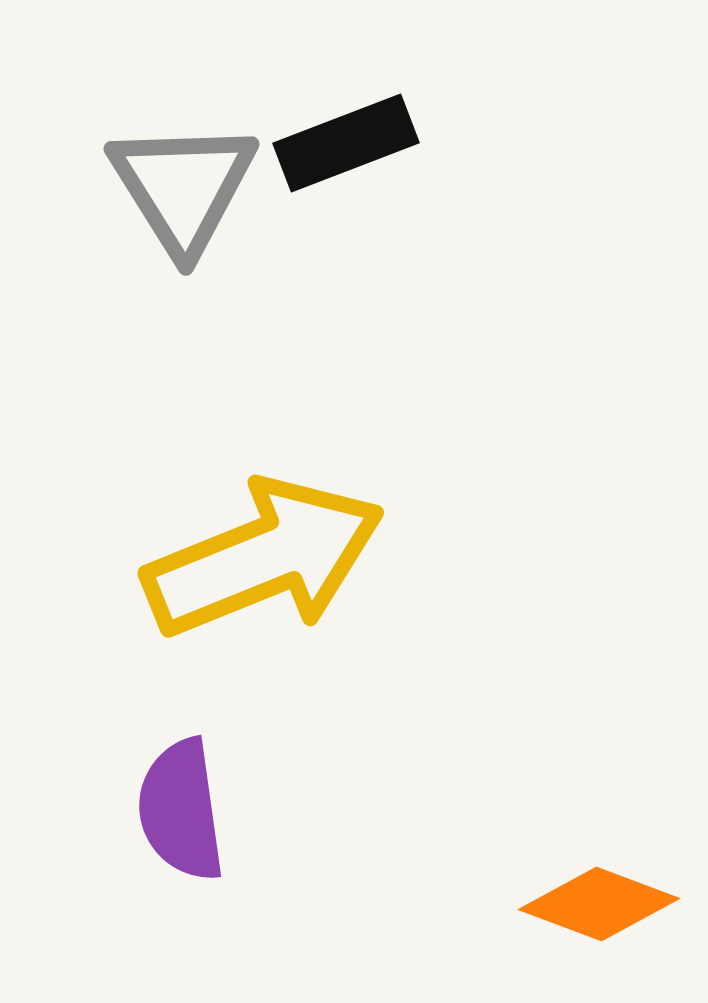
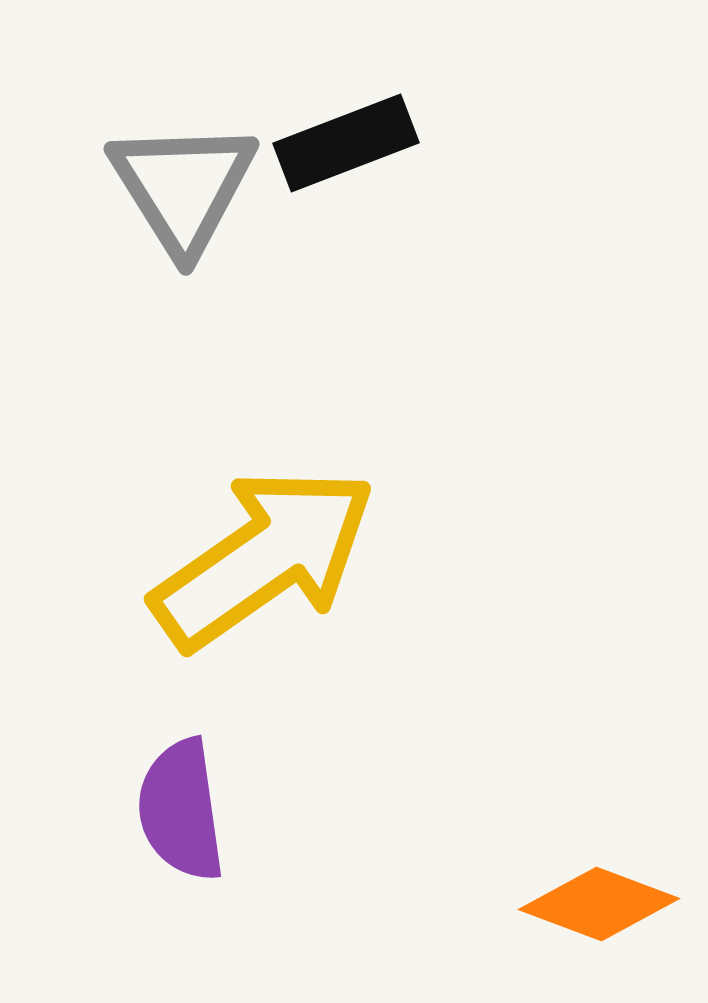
yellow arrow: rotated 13 degrees counterclockwise
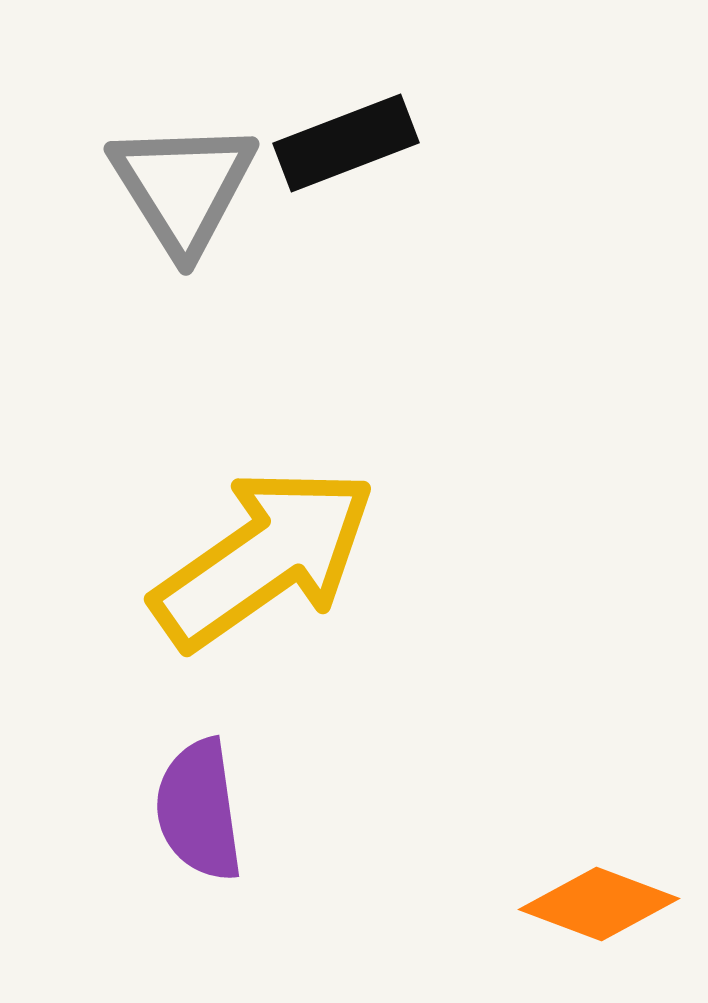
purple semicircle: moved 18 px right
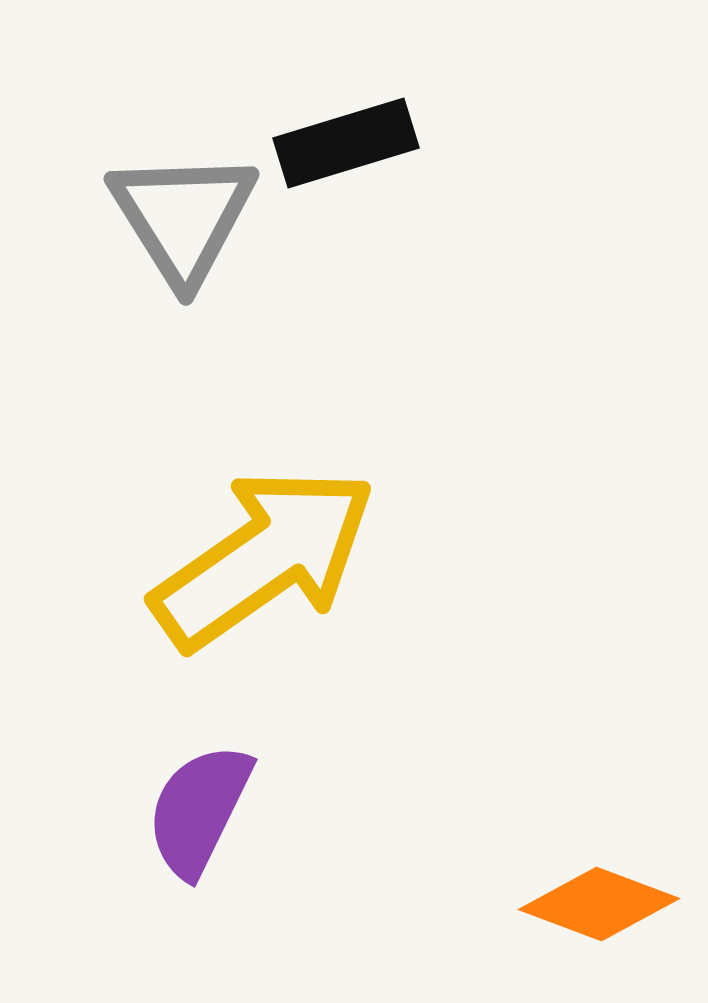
black rectangle: rotated 4 degrees clockwise
gray triangle: moved 30 px down
purple semicircle: rotated 34 degrees clockwise
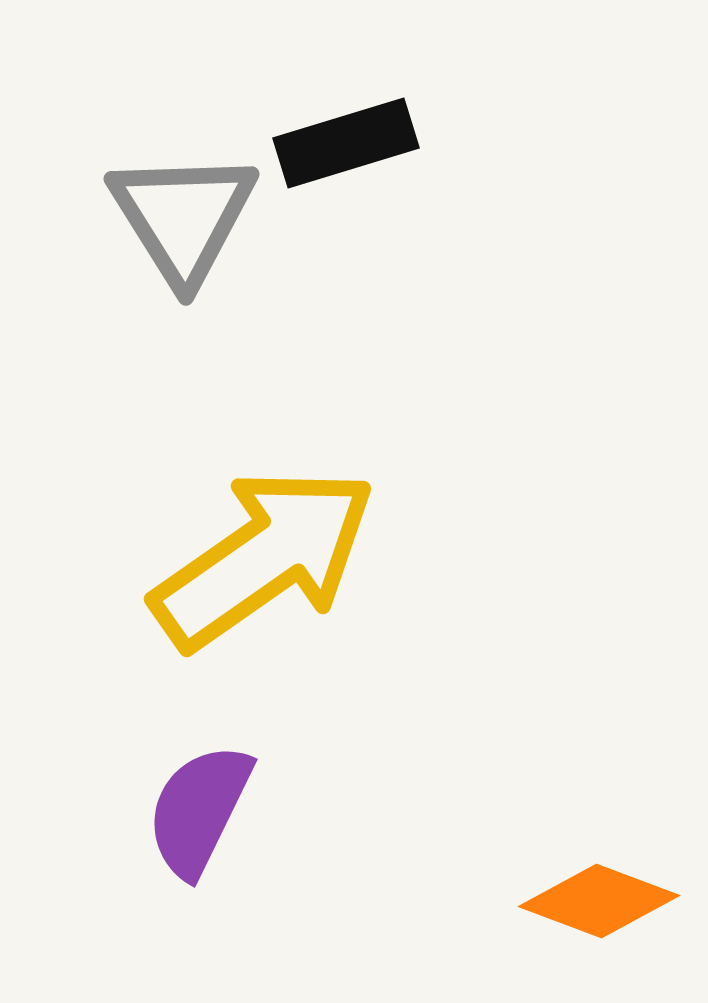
orange diamond: moved 3 px up
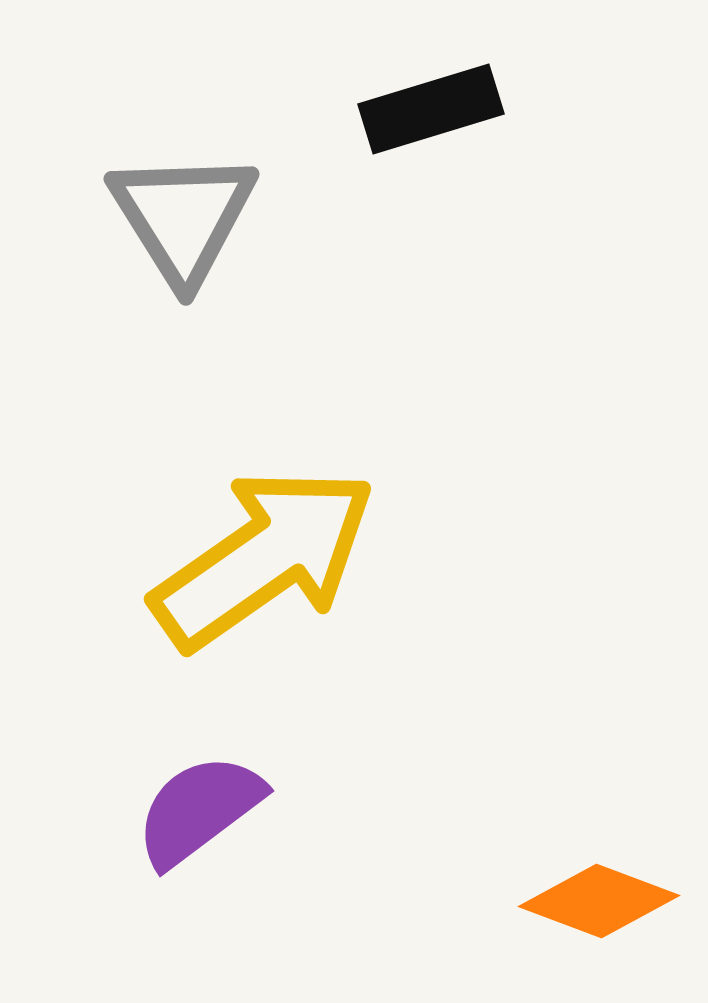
black rectangle: moved 85 px right, 34 px up
purple semicircle: rotated 27 degrees clockwise
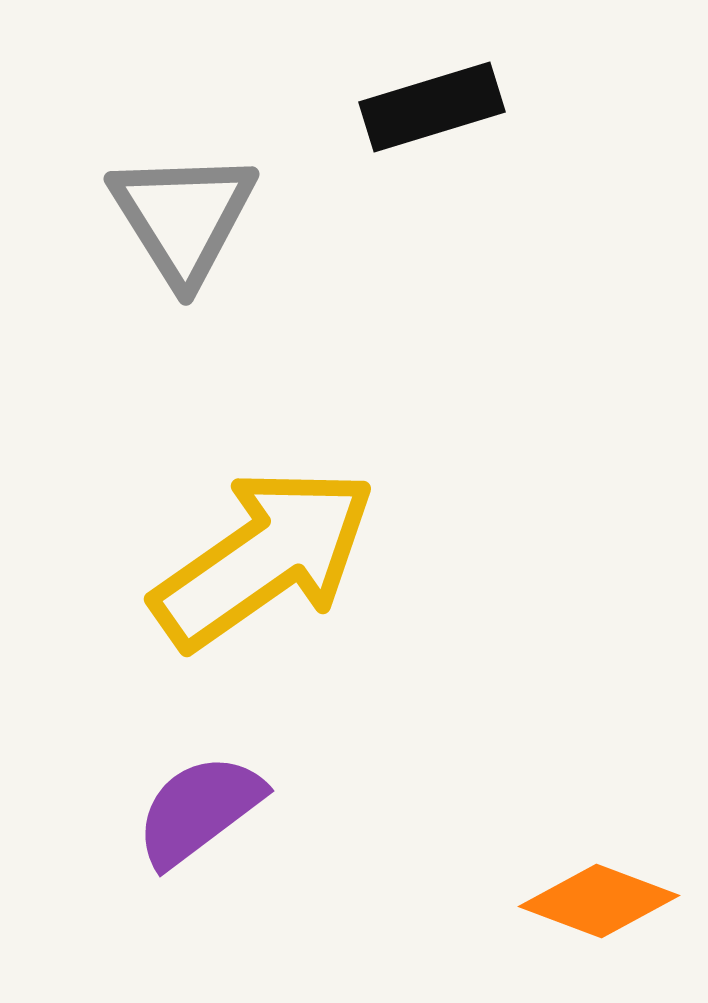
black rectangle: moved 1 px right, 2 px up
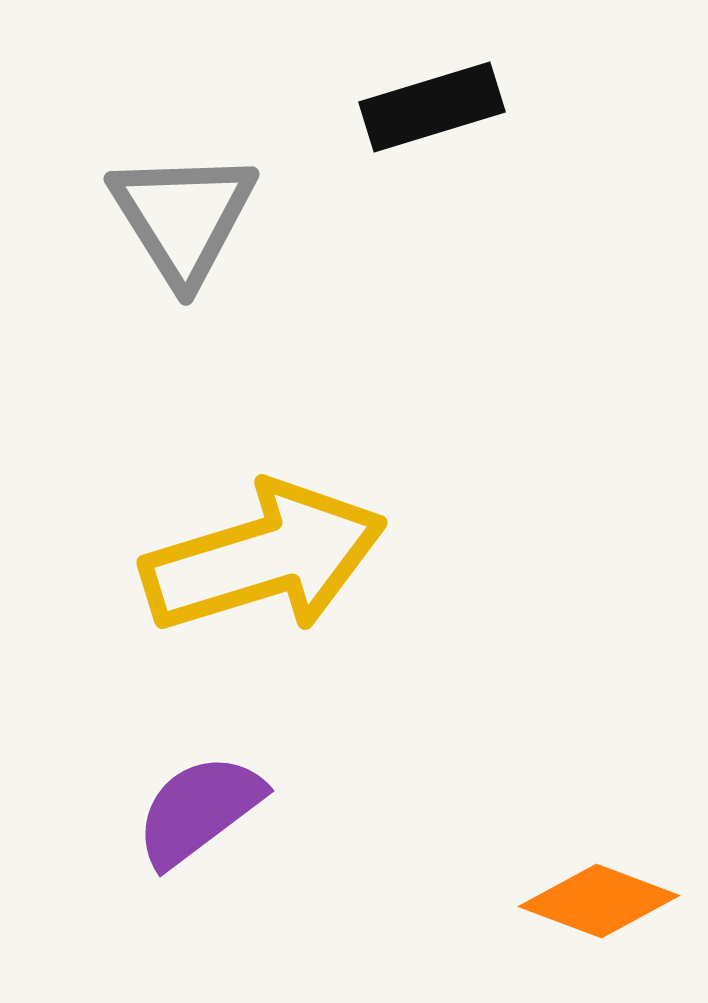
yellow arrow: rotated 18 degrees clockwise
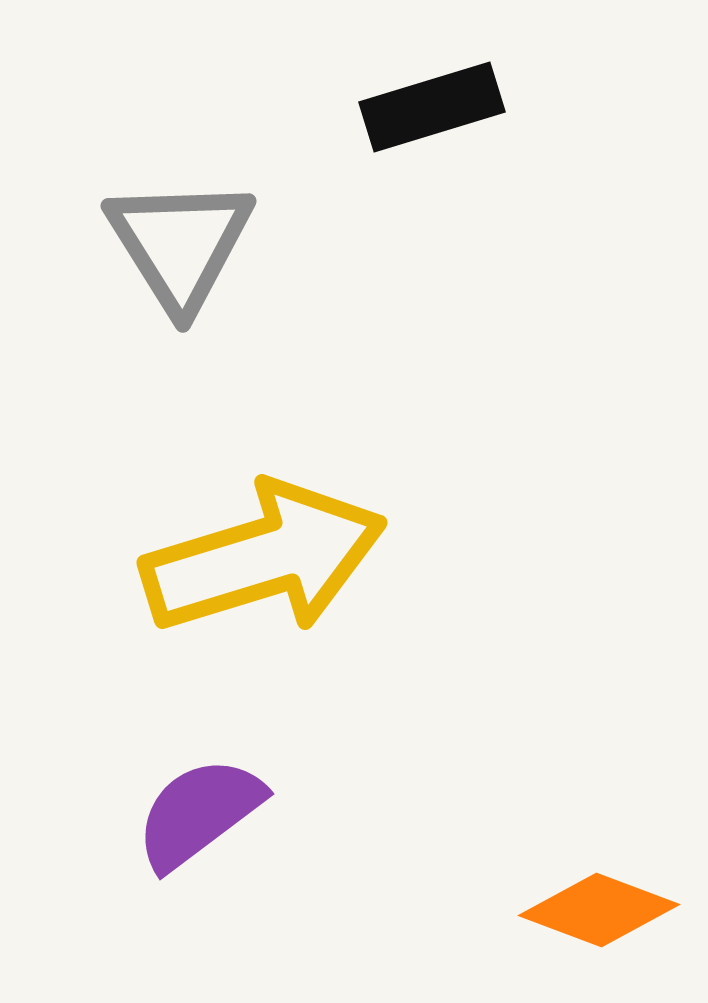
gray triangle: moved 3 px left, 27 px down
purple semicircle: moved 3 px down
orange diamond: moved 9 px down
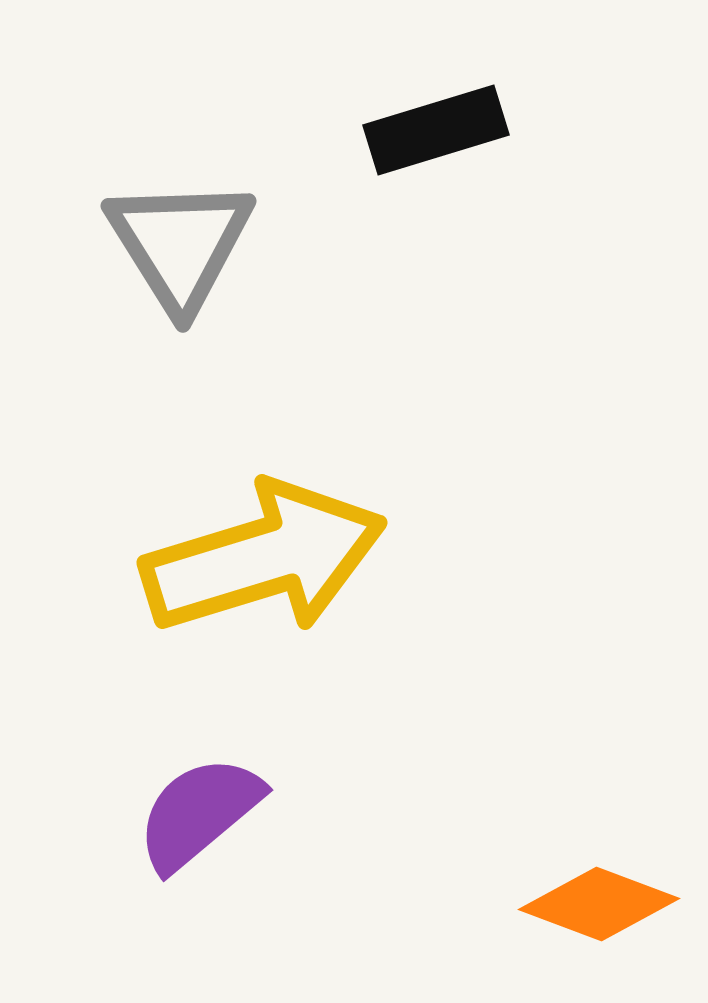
black rectangle: moved 4 px right, 23 px down
purple semicircle: rotated 3 degrees counterclockwise
orange diamond: moved 6 px up
